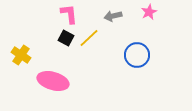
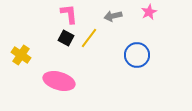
yellow line: rotated 10 degrees counterclockwise
pink ellipse: moved 6 px right
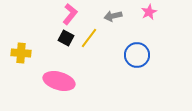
pink L-shape: moved 1 px right; rotated 45 degrees clockwise
yellow cross: moved 2 px up; rotated 30 degrees counterclockwise
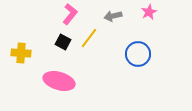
black square: moved 3 px left, 4 px down
blue circle: moved 1 px right, 1 px up
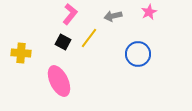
pink ellipse: rotated 48 degrees clockwise
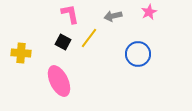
pink L-shape: rotated 50 degrees counterclockwise
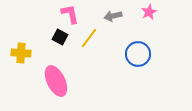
black square: moved 3 px left, 5 px up
pink ellipse: moved 3 px left
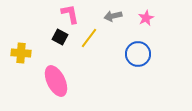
pink star: moved 3 px left, 6 px down
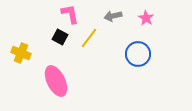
pink star: rotated 14 degrees counterclockwise
yellow cross: rotated 18 degrees clockwise
